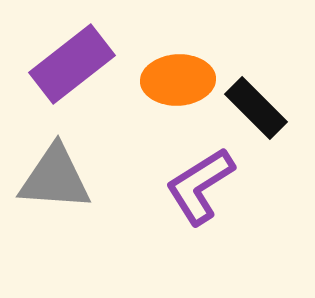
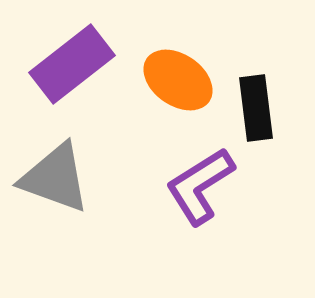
orange ellipse: rotated 38 degrees clockwise
black rectangle: rotated 38 degrees clockwise
gray triangle: rotated 16 degrees clockwise
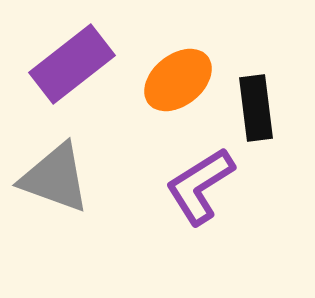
orange ellipse: rotated 74 degrees counterclockwise
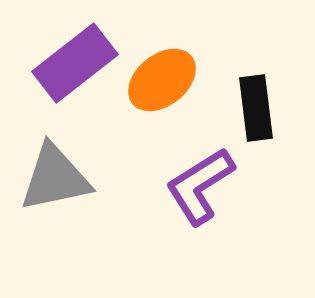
purple rectangle: moved 3 px right, 1 px up
orange ellipse: moved 16 px left
gray triangle: rotated 32 degrees counterclockwise
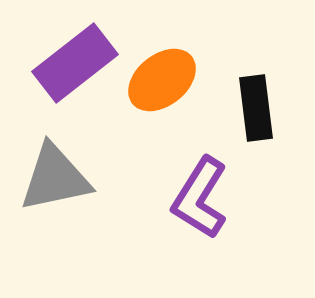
purple L-shape: moved 12 px down; rotated 26 degrees counterclockwise
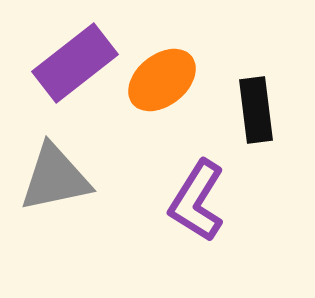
black rectangle: moved 2 px down
purple L-shape: moved 3 px left, 3 px down
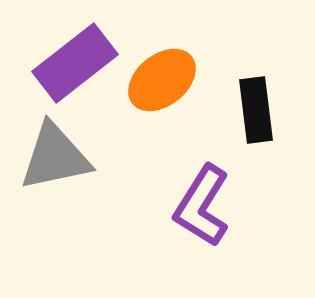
gray triangle: moved 21 px up
purple L-shape: moved 5 px right, 5 px down
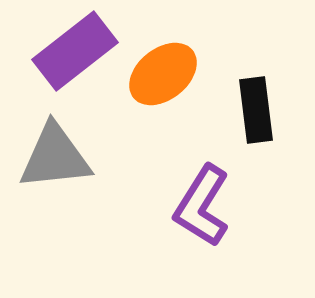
purple rectangle: moved 12 px up
orange ellipse: moved 1 px right, 6 px up
gray triangle: rotated 6 degrees clockwise
